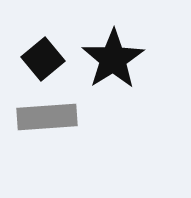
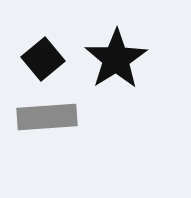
black star: moved 3 px right
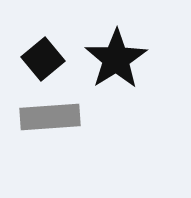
gray rectangle: moved 3 px right
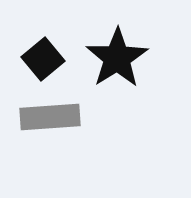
black star: moved 1 px right, 1 px up
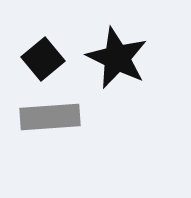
black star: rotated 14 degrees counterclockwise
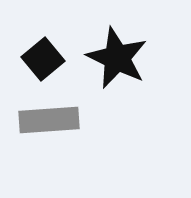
gray rectangle: moved 1 px left, 3 px down
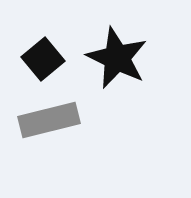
gray rectangle: rotated 10 degrees counterclockwise
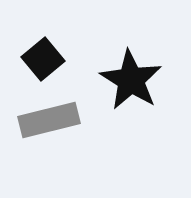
black star: moved 14 px right, 22 px down; rotated 6 degrees clockwise
